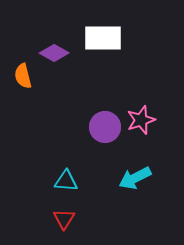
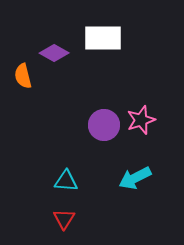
purple circle: moved 1 px left, 2 px up
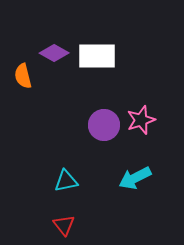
white rectangle: moved 6 px left, 18 px down
cyan triangle: rotated 15 degrees counterclockwise
red triangle: moved 6 px down; rotated 10 degrees counterclockwise
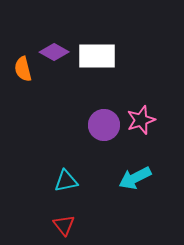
purple diamond: moved 1 px up
orange semicircle: moved 7 px up
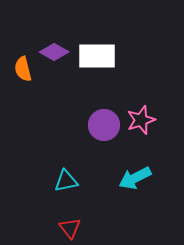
red triangle: moved 6 px right, 3 px down
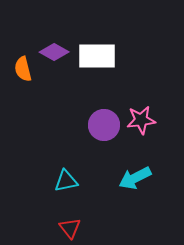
pink star: rotated 12 degrees clockwise
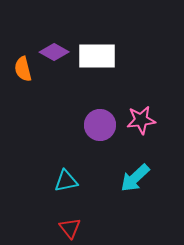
purple circle: moved 4 px left
cyan arrow: rotated 16 degrees counterclockwise
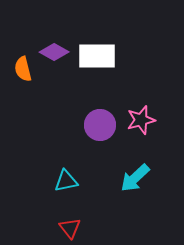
pink star: rotated 8 degrees counterclockwise
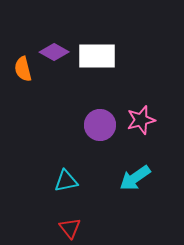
cyan arrow: rotated 8 degrees clockwise
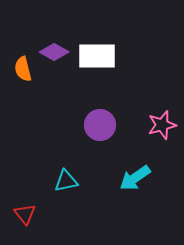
pink star: moved 21 px right, 5 px down
red triangle: moved 45 px left, 14 px up
